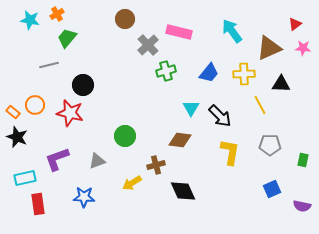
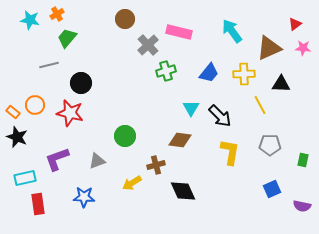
black circle: moved 2 px left, 2 px up
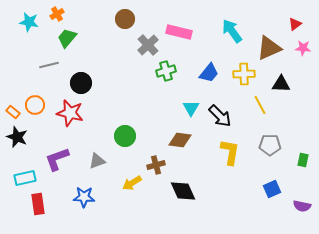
cyan star: moved 1 px left, 2 px down
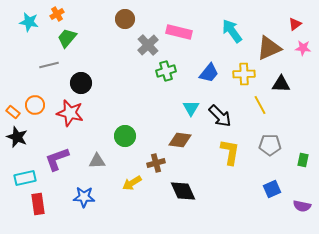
gray triangle: rotated 18 degrees clockwise
brown cross: moved 2 px up
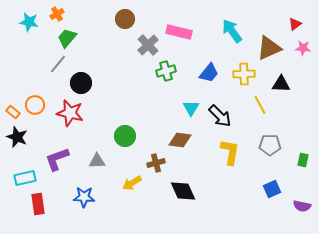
gray line: moved 9 px right, 1 px up; rotated 36 degrees counterclockwise
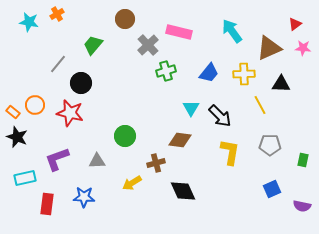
green trapezoid: moved 26 px right, 7 px down
red rectangle: moved 9 px right; rotated 15 degrees clockwise
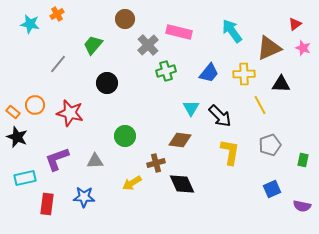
cyan star: moved 1 px right, 2 px down
pink star: rotated 14 degrees clockwise
black circle: moved 26 px right
gray pentagon: rotated 20 degrees counterclockwise
gray triangle: moved 2 px left
black diamond: moved 1 px left, 7 px up
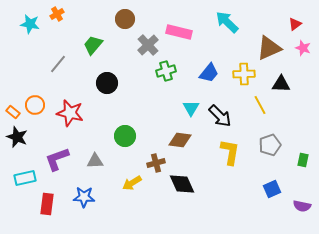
cyan arrow: moved 5 px left, 9 px up; rotated 10 degrees counterclockwise
